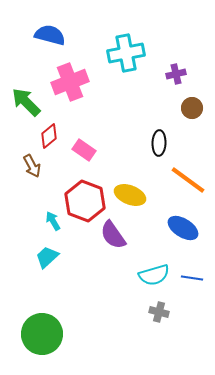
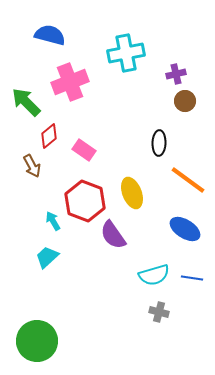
brown circle: moved 7 px left, 7 px up
yellow ellipse: moved 2 px right, 2 px up; rotated 48 degrees clockwise
blue ellipse: moved 2 px right, 1 px down
green circle: moved 5 px left, 7 px down
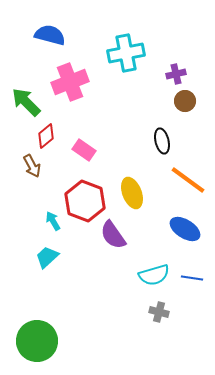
red diamond: moved 3 px left
black ellipse: moved 3 px right, 2 px up; rotated 15 degrees counterclockwise
